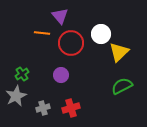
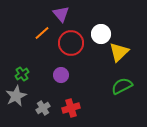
purple triangle: moved 1 px right, 2 px up
orange line: rotated 49 degrees counterclockwise
gray cross: rotated 16 degrees counterclockwise
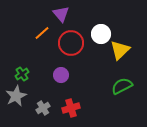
yellow triangle: moved 1 px right, 2 px up
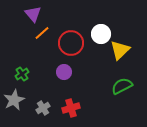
purple triangle: moved 28 px left
purple circle: moved 3 px right, 3 px up
gray star: moved 2 px left, 4 px down
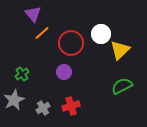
red cross: moved 2 px up
